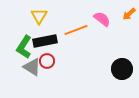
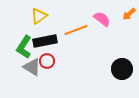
yellow triangle: rotated 24 degrees clockwise
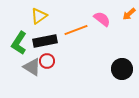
green L-shape: moved 5 px left, 4 px up
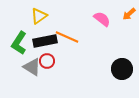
orange line: moved 9 px left, 7 px down; rotated 45 degrees clockwise
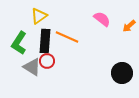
orange arrow: moved 12 px down
black rectangle: rotated 75 degrees counterclockwise
black circle: moved 4 px down
